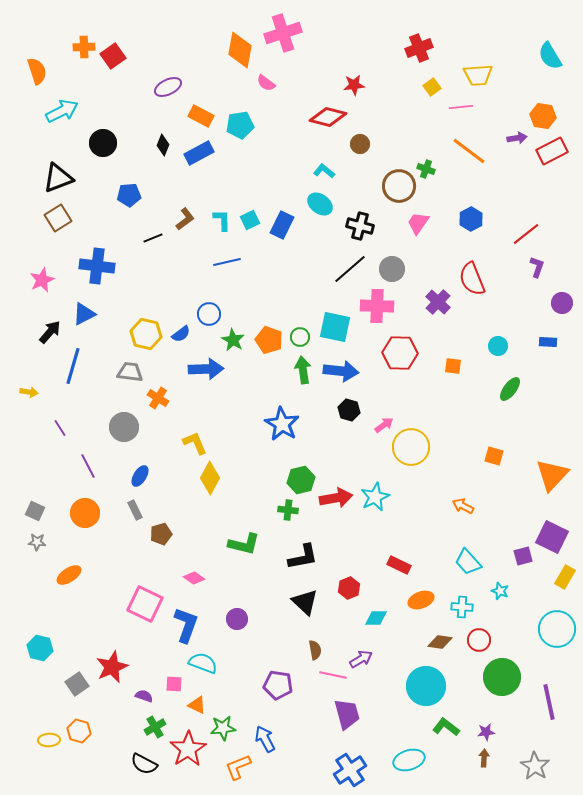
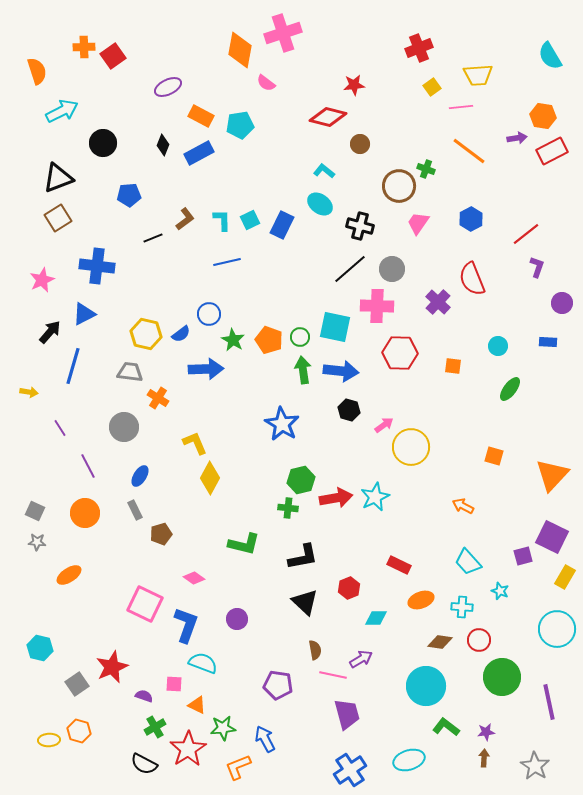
green cross at (288, 510): moved 2 px up
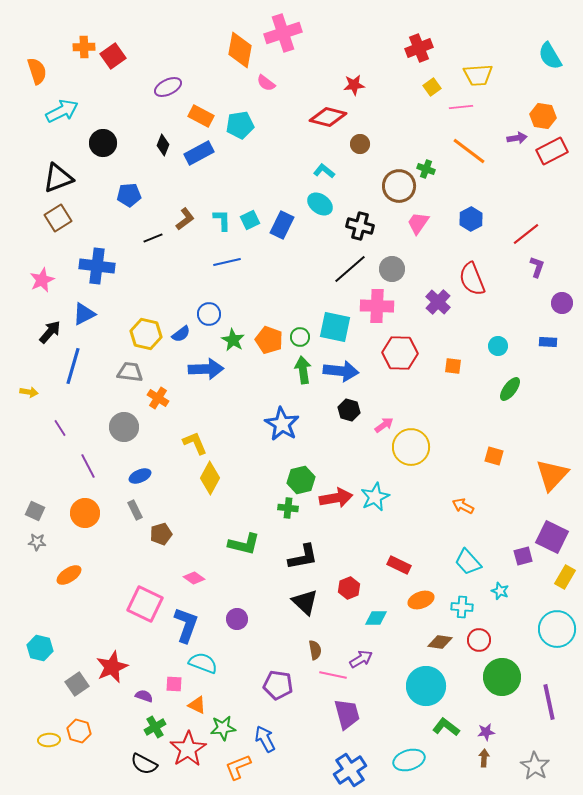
blue ellipse at (140, 476): rotated 35 degrees clockwise
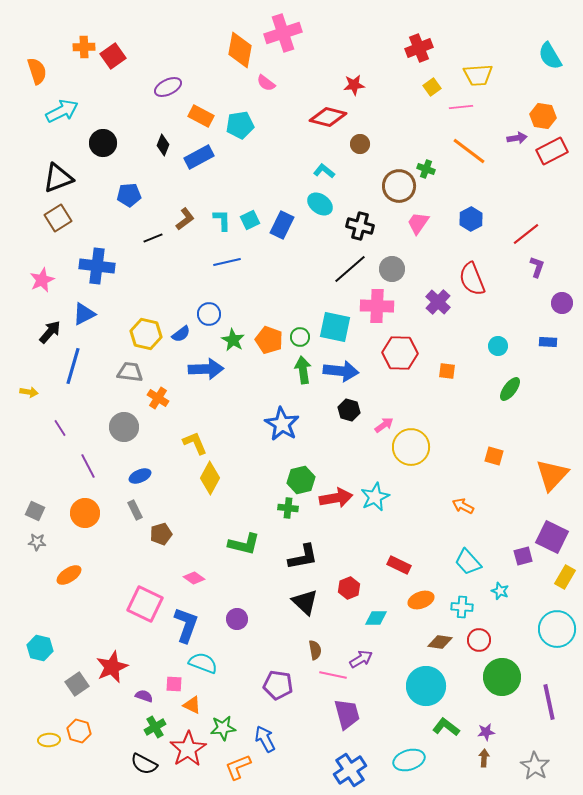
blue rectangle at (199, 153): moved 4 px down
orange square at (453, 366): moved 6 px left, 5 px down
orange triangle at (197, 705): moved 5 px left
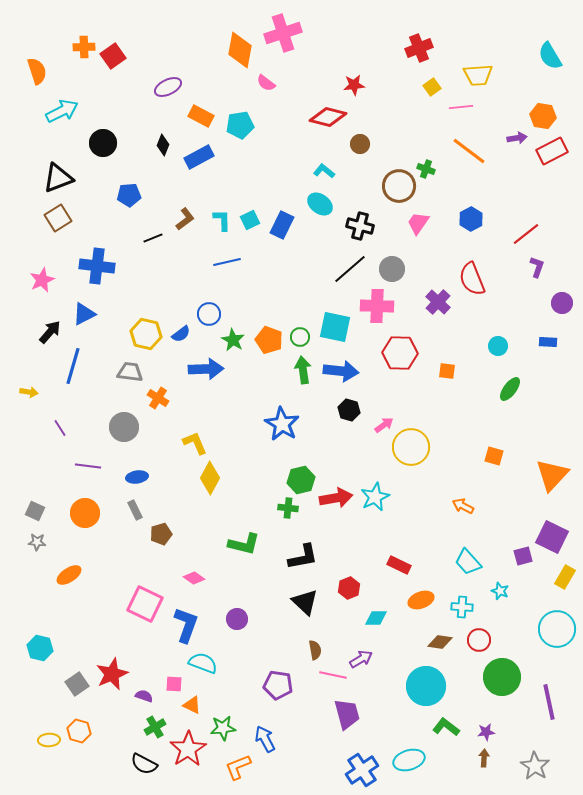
purple line at (88, 466): rotated 55 degrees counterclockwise
blue ellipse at (140, 476): moved 3 px left, 1 px down; rotated 15 degrees clockwise
red star at (112, 667): moved 7 px down
blue cross at (350, 770): moved 12 px right
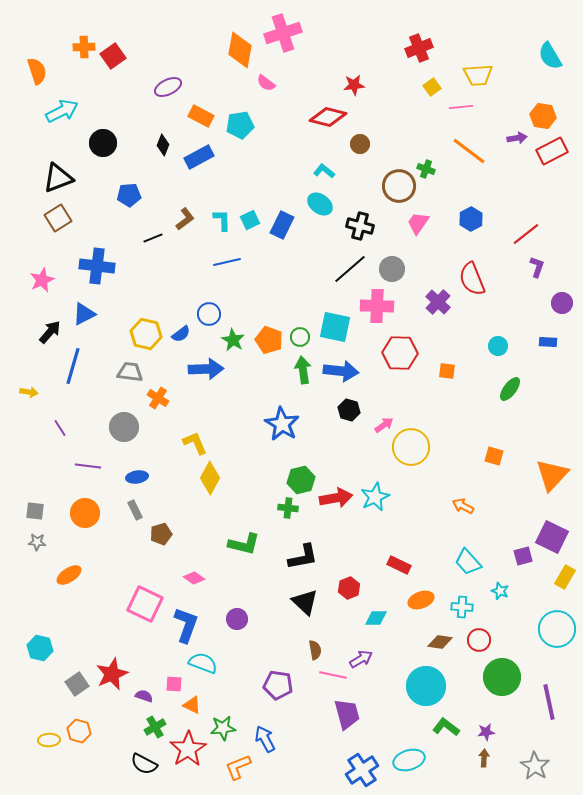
gray square at (35, 511): rotated 18 degrees counterclockwise
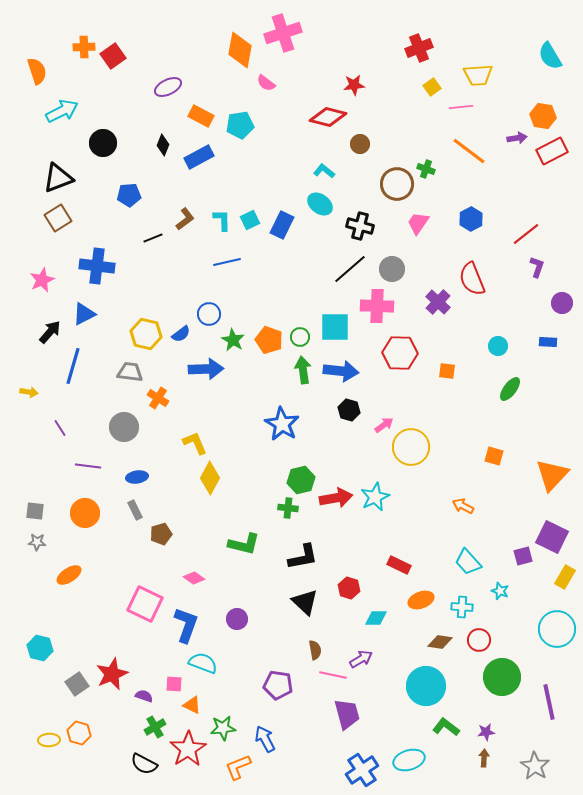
brown circle at (399, 186): moved 2 px left, 2 px up
cyan square at (335, 327): rotated 12 degrees counterclockwise
red hexagon at (349, 588): rotated 20 degrees counterclockwise
orange hexagon at (79, 731): moved 2 px down
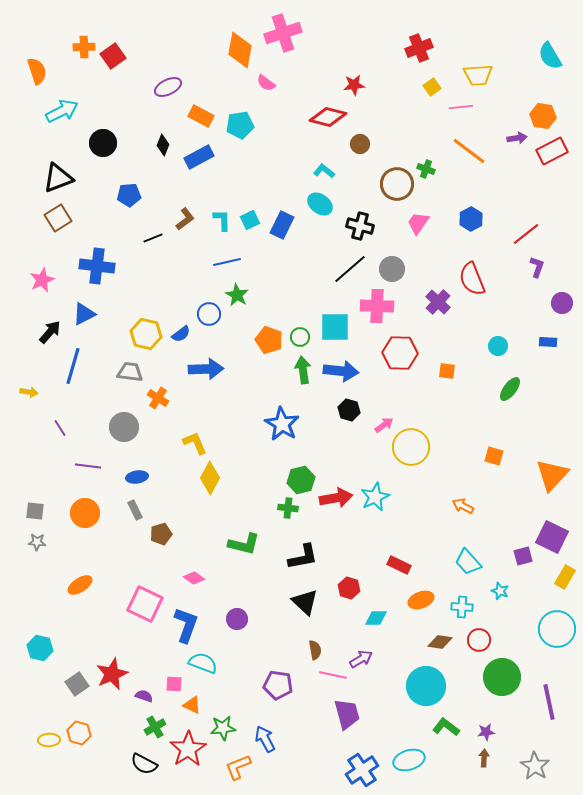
green star at (233, 340): moved 4 px right, 45 px up
orange ellipse at (69, 575): moved 11 px right, 10 px down
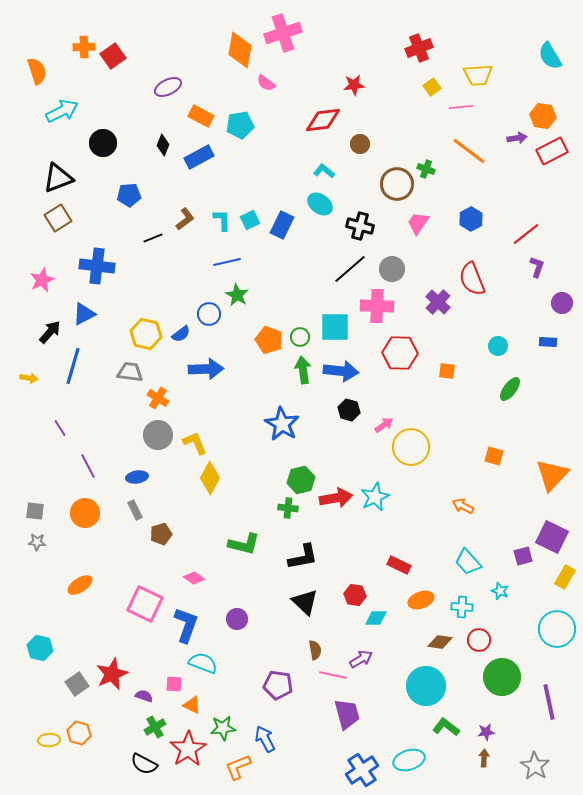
red diamond at (328, 117): moved 5 px left, 3 px down; rotated 21 degrees counterclockwise
yellow arrow at (29, 392): moved 14 px up
gray circle at (124, 427): moved 34 px right, 8 px down
purple line at (88, 466): rotated 55 degrees clockwise
red hexagon at (349, 588): moved 6 px right, 7 px down; rotated 10 degrees counterclockwise
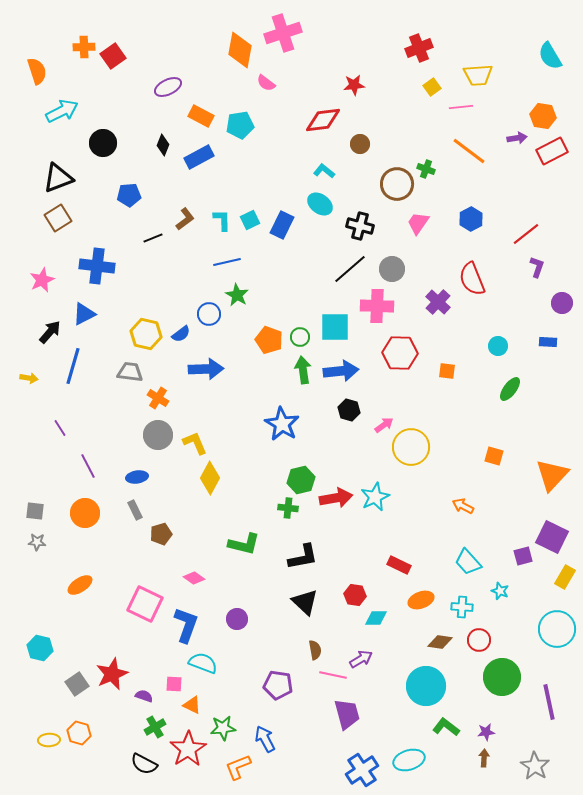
blue arrow at (341, 371): rotated 12 degrees counterclockwise
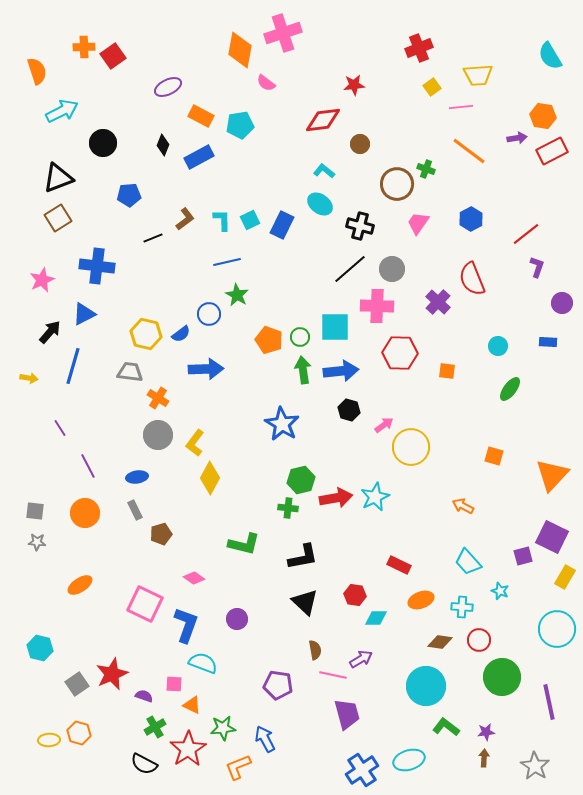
yellow L-shape at (195, 443): rotated 120 degrees counterclockwise
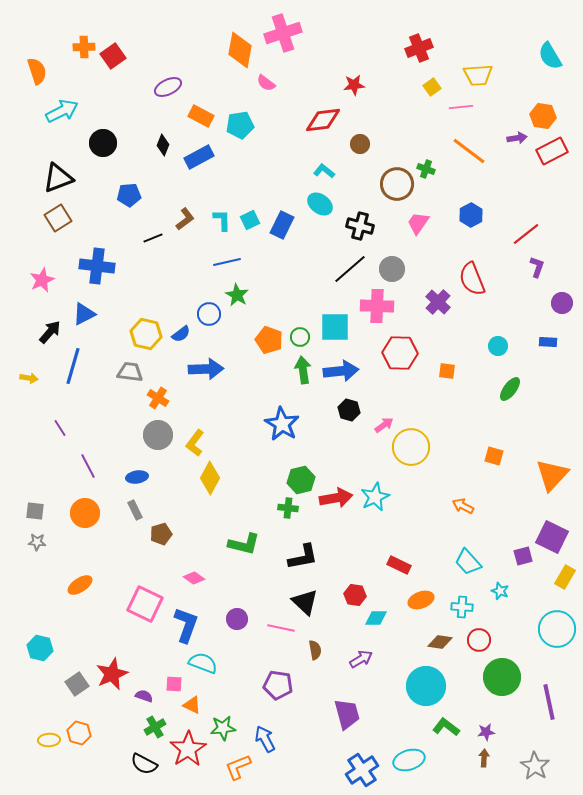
blue hexagon at (471, 219): moved 4 px up
pink line at (333, 675): moved 52 px left, 47 px up
